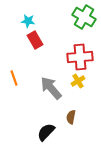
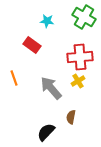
cyan star: moved 19 px right
red rectangle: moved 3 px left, 5 px down; rotated 24 degrees counterclockwise
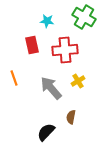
red rectangle: rotated 42 degrees clockwise
red cross: moved 15 px left, 7 px up
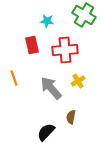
green cross: moved 2 px up
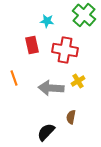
green cross: rotated 10 degrees clockwise
red cross: rotated 15 degrees clockwise
gray arrow: rotated 45 degrees counterclockwise
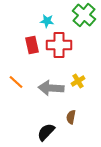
red cross: moved 6 px left, 5 px up; rotated 10 degrees counterclockwise
orange line: moved 2 px right, 4 px down; rotated 28 degrees counterclockwise
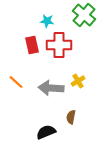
black semicircle: rotated 24 degrees clockwise
